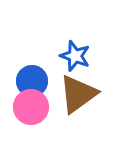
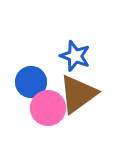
blue circle: moved 1 px left, 1 px down
pink circle: moved 17 px right, 1 px down
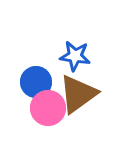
blue star: rotated 12 degrees counterclockwise
blue circle: moved 5 px right
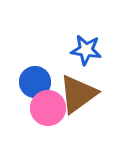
blue star: moved 11 px right, 6 px up
blue circle: moved 1 px left
